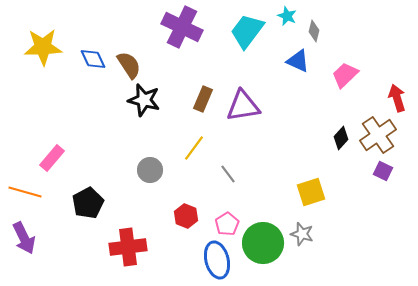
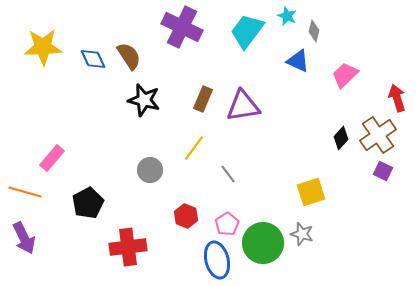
brown semicircle: moved 9 px up
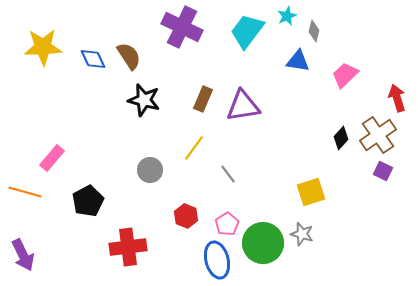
cyan star: rotated 24 degrees clockwise
blue triangle: rotated 15 degrees counterclockwise
black pentagon: moved 2 px up
purple arrow: moved 1 px left, 17 px down
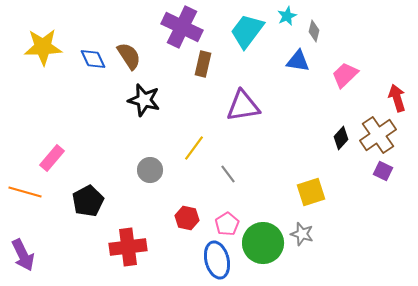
brown rectangle: moved 35 px up; rotated 10 degrees counterclockwise
red hexagon: moved 1 px right, 2 px down; rotated 10 degrees counterclockwise
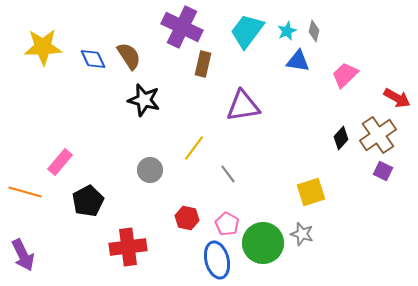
cyan star: moved 15 px down
red arrow: rotated 136 degrees clockwise
pink rectangle: moved 8 px right, 4 px down
pink pentagon: rotated 10 degrees counterclockwise
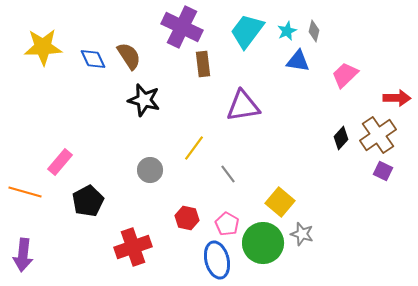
brown rectangle: rotated 20 degrees counterclockwise
red arrow: rotated 28 degrees counterclockwise
yellow square: moved 31 px left, 10 px down; rotated 32 degrees counterclockwise
red cross: moved 5 px right; rotated 12 degrees counterclockwise
purple arrow: rotated 32 degrees clockwise
